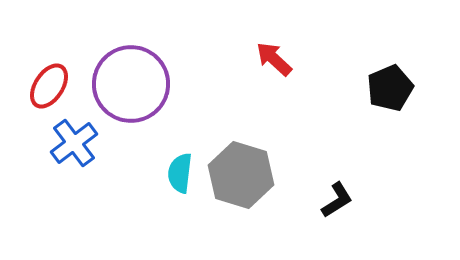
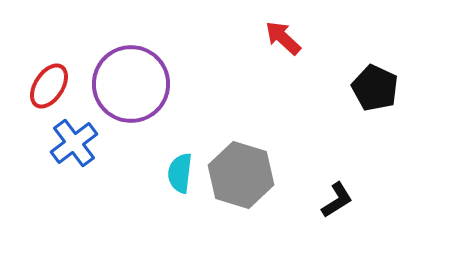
red arrow: moved 9 px right, 21 px up
black pentagon: moved 15 px left; rotated 24 degrees counterclockwise
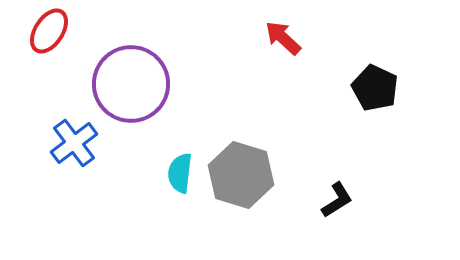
red ellipse: moved 55 px up
